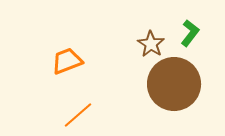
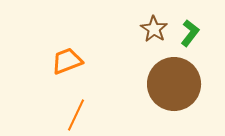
brown star: moved 3 px right, 15 px up
orange line: moved 2 px left; rotated 24 degrees counterclockwise
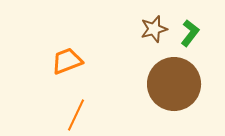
brown star: rotated 24 degrees clockwise
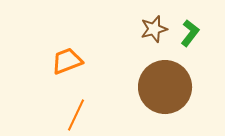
brown circle: moved 9 px left, 3 px down
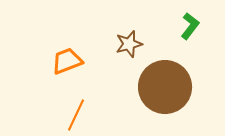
brown star: moved 25 px left, 15 px down
green L-shape: moved 7 px up
